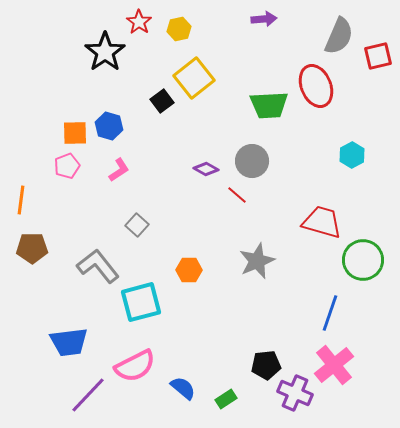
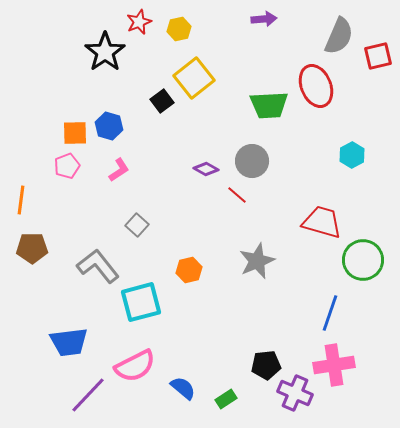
red star: rotated 15 degrees clockwise
orange hexagon: rotated 15 degrees counterclockwise
pink cross: rotated 30 degrees clockwise
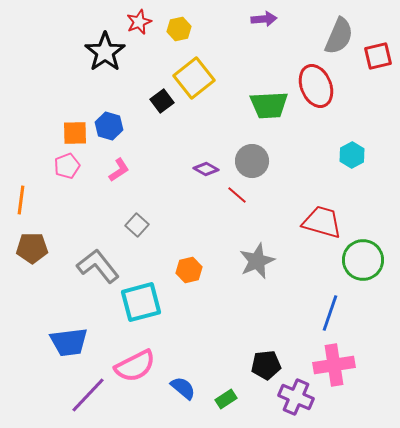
purple cross: moved 1 px right, 4 px down
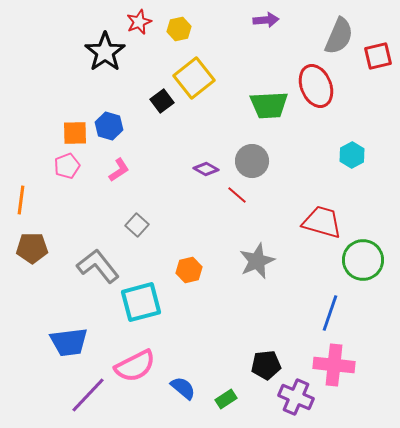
purple arrow: moved 2 px right, 1 px down
pink cross: rotated 15 degrees clockwise
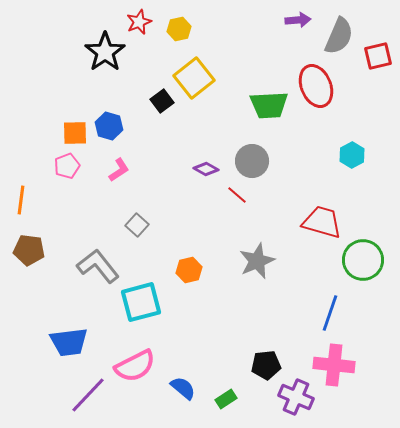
purple arrow: moved 32 px right
brown pentagon: moved 3 px left, 2 px down; rotated 8 degrees clockwise
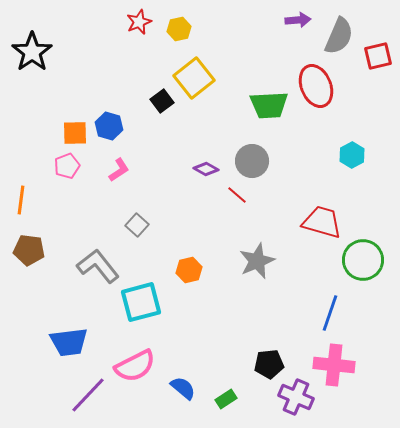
black star: moved 73 px left
black pentagon: moved 3 px right, 1 px up
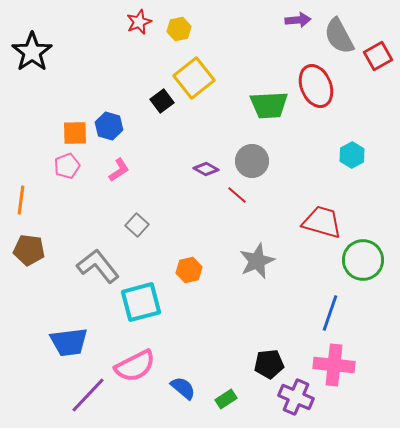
gray semicircle: rotated 129 degrees clockwise
red square: rotated 16 degrees counterclockwise
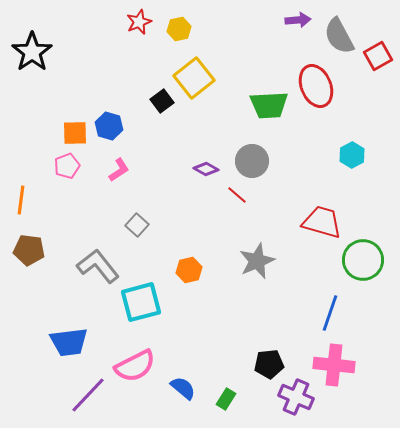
green rectangle: rotated 25 degrees counterclockwise
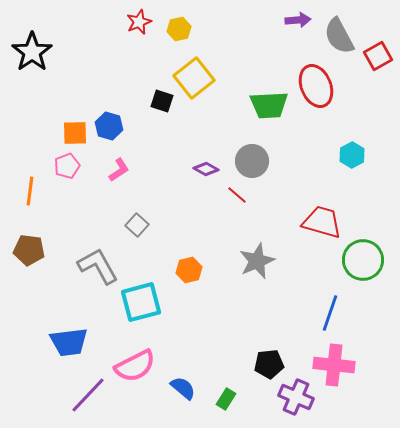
black square: rotated 35 degrees counterclockwise
orange line: moved 9 px right, 9 px up
gray L-shape: rotated 9 degrees clockwise
